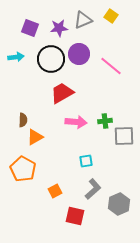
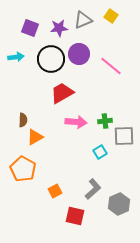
cyan square: moved 14 px right, 9 px up; rotated 24 degrees counterclockwise
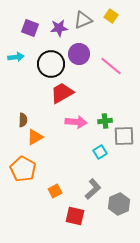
black circle: moved 5 px down
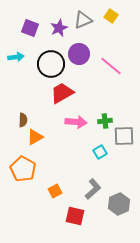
purple star: rotated 18 degrees counterclockwise
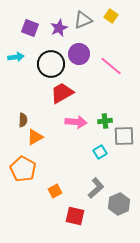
gray L-shape: moved 3 px right, 1 px up
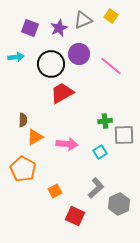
pink arrow: moved 9 px left, 22 px down
gray square: moved 1 px up
red square: rotated 12 degrees clockwise
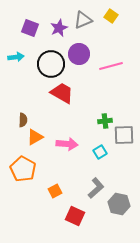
pink line: rotated 55 degrees counterclockwise
red trapezoid: rotated 60 degrees clockwise
gray hexagon: rotated 25 degrees counterclockwise
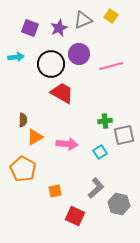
gray square: rotated 10 degrees counterclockwise
orange square: rotated 16 degrees clockwise
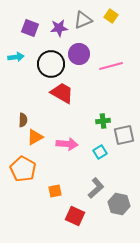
purple star: rotated 18 degrees clockwise
green cross: moved 2 px left
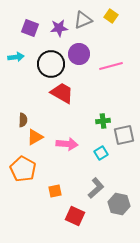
cyan square: moved 1 px right, 1 px down
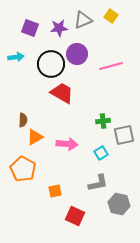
purple circle: moved 2 px left
gray L-shape: moved 2 px right, 5 px up; rotated 30 degrees clockwise
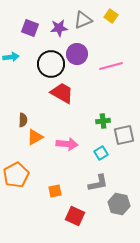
cyan arrow: moved 5 px left
orange pentagon: moved 7 px left, 6 px down; rotated 15 degrees clockwise
